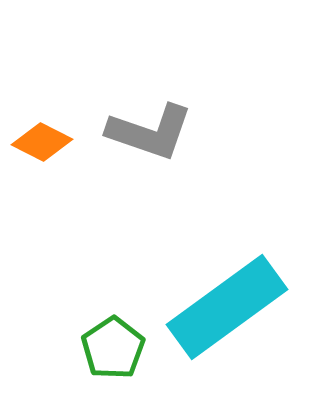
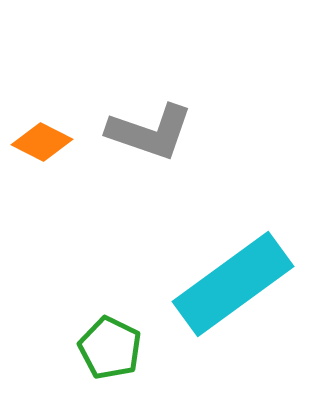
cyan rectangle: moved 6 px right, 23 px up
green pentagon: moved 3 px left; rotated 12 degrees counterclockwise
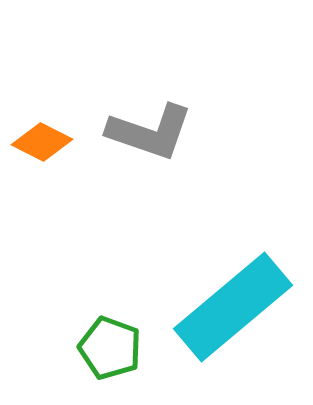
cyan rectangle: moved 23 px down; rotated 4 degrees counterclockwise
green pentagon: rotated 6 degrees counterclockwise
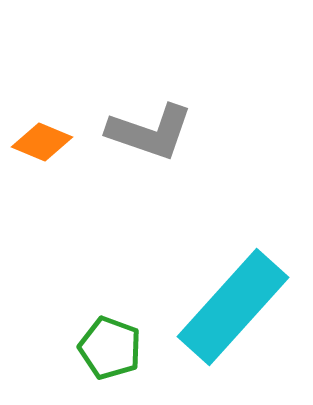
orange diamond: rotated 4 degrees counterclockwise
cyan rectangle: rotated 8 degrees counterclockwise
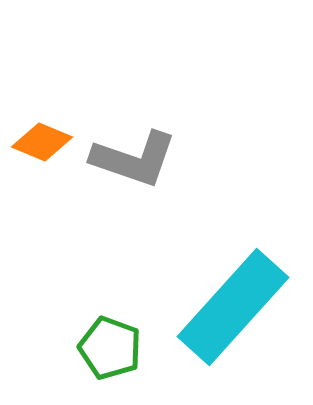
gray L-shape: moved 16 px left, 27 px down
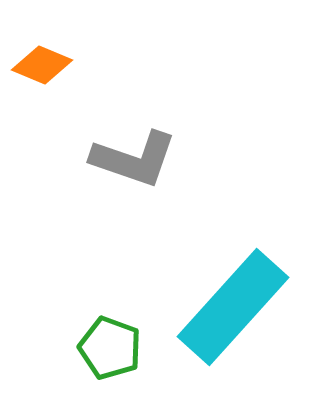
orange diamond: moved 77 px up
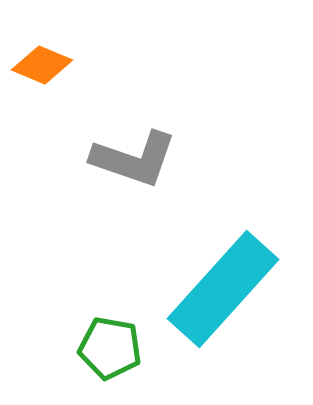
cyan rectangle: moved 10 px left, 18 px up
green pentagon: rotated 10 degrees counterclockwise
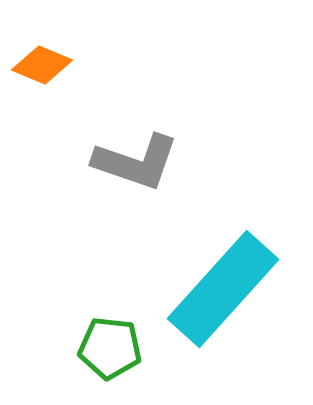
gray L-shape: moved 2 px right, 3 px down
green pentagon: rotated 4 degrees counterclockwise
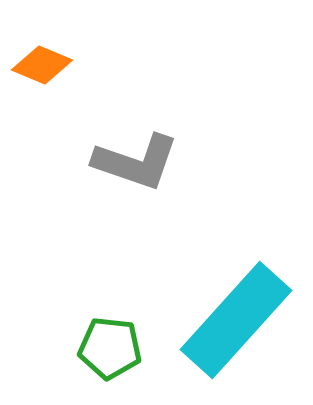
cyan rectangle: moved 13 px right, 31 px down
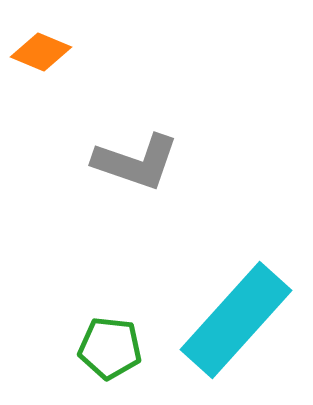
orange diamond: moved 1 px left, 13 px up
